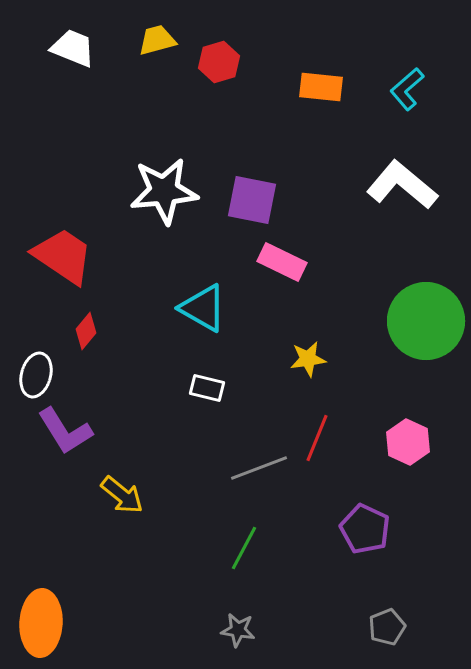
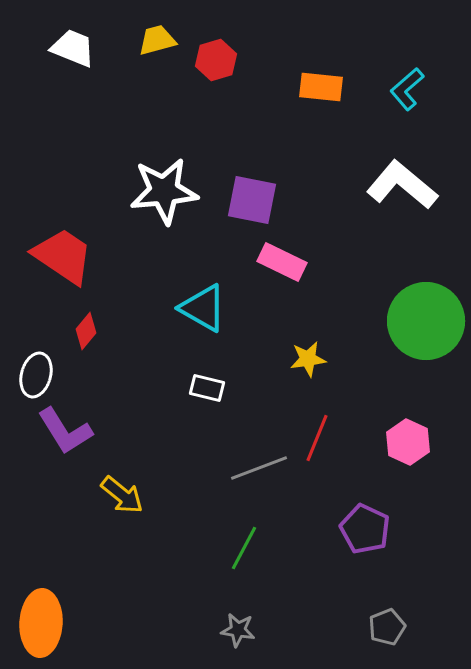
red hexagon: moved 3 px left, 2 px up
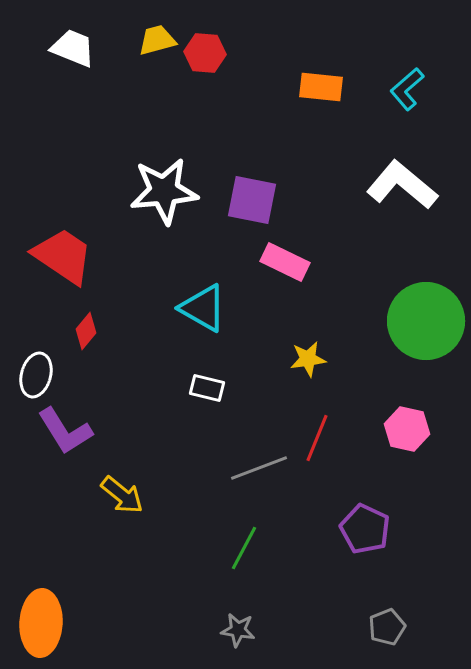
red hexagon: moved 11 px left, 7 px up; rotated 21 degrees clockwise
pink rectangle: moved 3 px right
pink hexagon: moved 1 px left, 13 px up; rotated 12 degrees counterclockwise
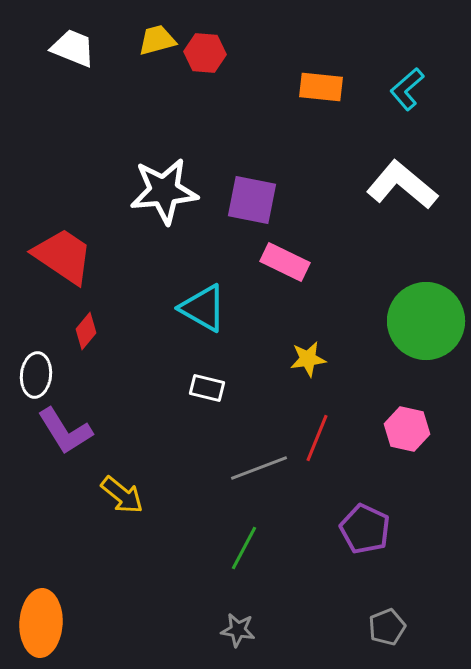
white ellipse: rotated 9 degrees counterclockwise
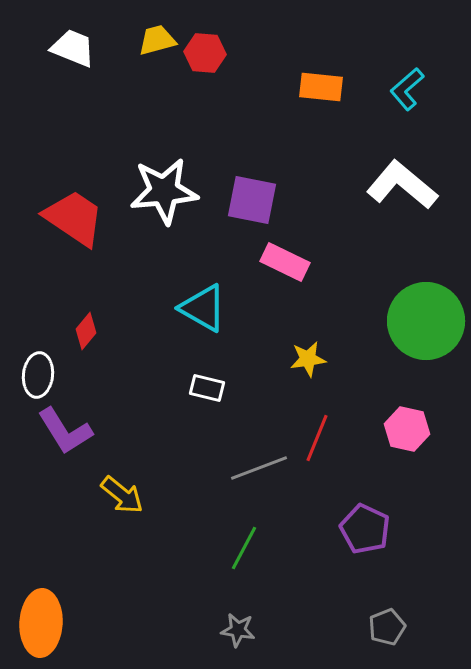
red trapezoid: moved 11 px right, 38 px up
white ellipse: moved 2 px right
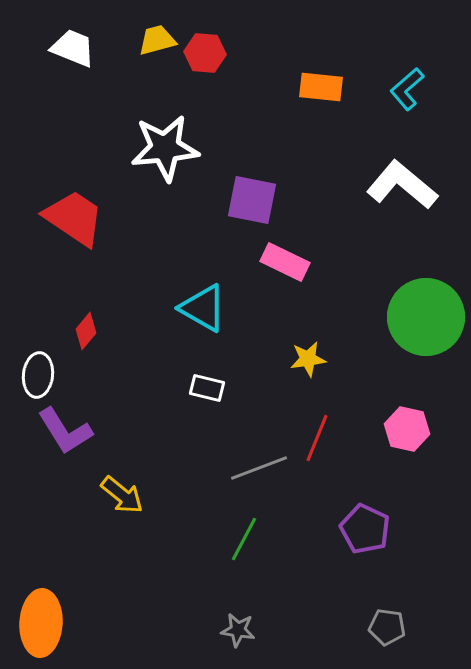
white star: moved 1 px right, 43 px up
green circle: moved 4 px up
green line: moved 9 px up
gray pentagon: rotated 30 degrees clockwise
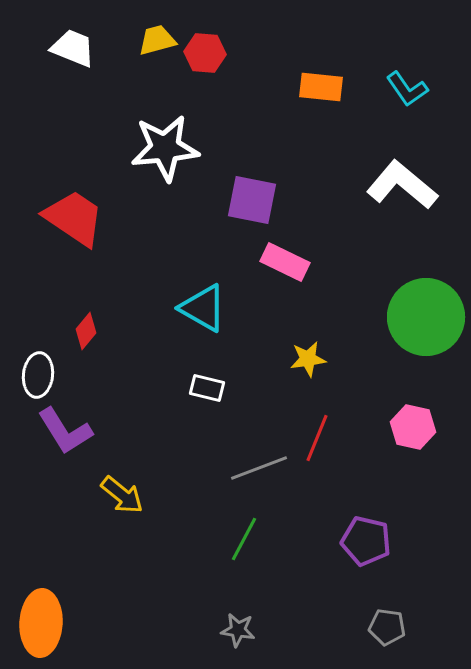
cyan L-shape: rotated 84 degrees counterclockwise
pink hexagon: moved 6 px right, 2 px up
purple pentagon: moved 1 px right, 12 px down; rotated 12 degrees counterclockwise
